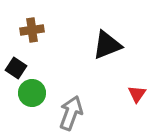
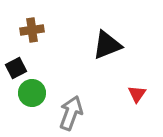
black square: rotated 30 degrees clockwise
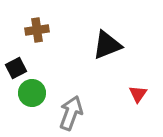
brown cross: moved 5 px right
red triangle: moved 1 px right
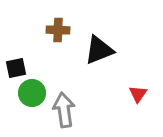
brown cross: moved 21 px right; rotated 10 degrees clockwise
black triangle: moved 8 px left, 5 px down
black square: rotated 15 degrees clockwise
gray arrow: moved 7 px left, 3 px up; rotated 28 degrees counterclockwise
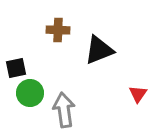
green circle: moved 2 px left
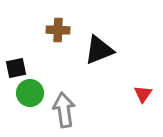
red triangle: moved 5 px right
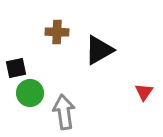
brown cross: moved 1 px left, 2 px down
black triangle: rotated 8 degrees counterclockwise
red triangle: moved 1 px right, 2 px up
gray arrow: moved 2 px down
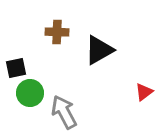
red triangle: rotated 18 degrees clockwise
gray arrow: rotated 20 degrees counterclockwise
